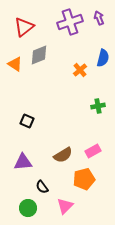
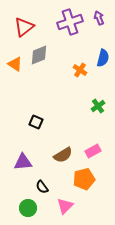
orange cross: rotated 16 degrees counterclockwise
green cross: rotated 24 degrees counterclockwise
black square: moved 9 px right, 1 px down
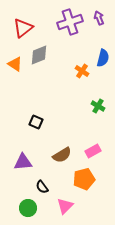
red triangle: moved 1 px left, 1 px down
orange cross: moved 2 px right, 1 px down
green cross: rotated 24 degrees counterclockwise
brown semicircle: moved 1 px left
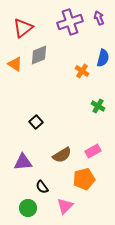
black square: rotated 24 degrees clockwise
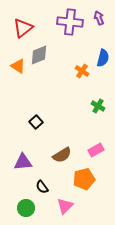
purple cross: rotated 25 degrees clockwise
orange triangle: moved 3 px right, 2 px down
pink rectangle: moved 3 px right, 1 px up
green circle: moved 2 px left
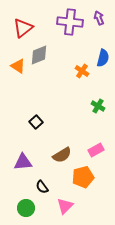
orange pentagon: moved 1 px left, 2 px up
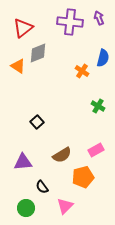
gray diamond: moved 1 px left, 2 px up
black square: moved 1 px right
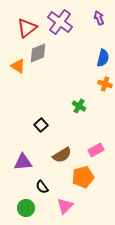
purple cross: moved 10 px left; rotated 30 degrees clockwise
red triangle: moved 4 px right
orange cross: moved 23 px right, 13 px down; rotated 16 degrees counterclockwise
green cross: moved 19 px left
black square: moved 4 px right, 3 px down
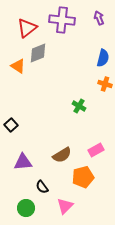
purple cross: moved 2 px right, 2 px up; rotated 30 degrees counterclockwise
black square: moved 30 px left
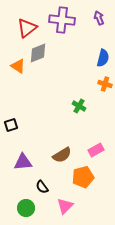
black square: rotated 24 degrees clockwise
